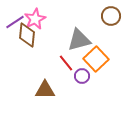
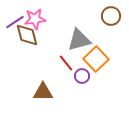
pink star: rotated 20 degrees clockwise
brown diamond: rotated 20 degrees counterclockwise
brown triangle: moved 2 px left, 2 px down
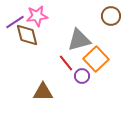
pink star: moved 2 px right, 3 px up
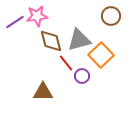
brown diamond: moved 24 px right, 6 px down
orange square: moved 5 px right, 4 px up
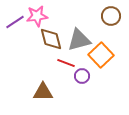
brown diamond: moved 2 px up
red line: rotated 30 degrees counterclockwise
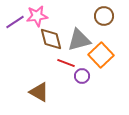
brown circle: moved 7 px left
brown triangle: moved 4 px left; rotated 30 degrees clockwise
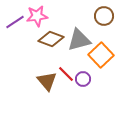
brown diamond: rotated 55 degrees counterclockwise
red line: moved 11 px down; rotated 24 degrees clockwise
purple circle: moved 1 px right, 3 px down
brown triangle: moved 8 px right, 11 px up; rotated 20 degrees clockwise
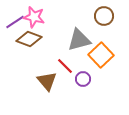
pink star: moved 3 px left, 1 px down; rotated 20 degrees clockwise
brown diamond: moved 22 px left
red line: moved 1 px left, 8 px up
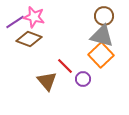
gray triangle: moved 23 px right, 4 px up; rotated 30 degrees clockwise
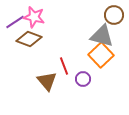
brown circle: moved 10 px right, 1 px up
red line: moved 1 px left; rotated 24 degrees clockwise
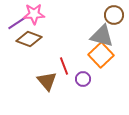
pink star: moved 3 px up; rotated 15 degrees counterclockwise
purple line: moved 2 px right, 1 px down
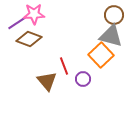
gray triangle: moved 9 px right
